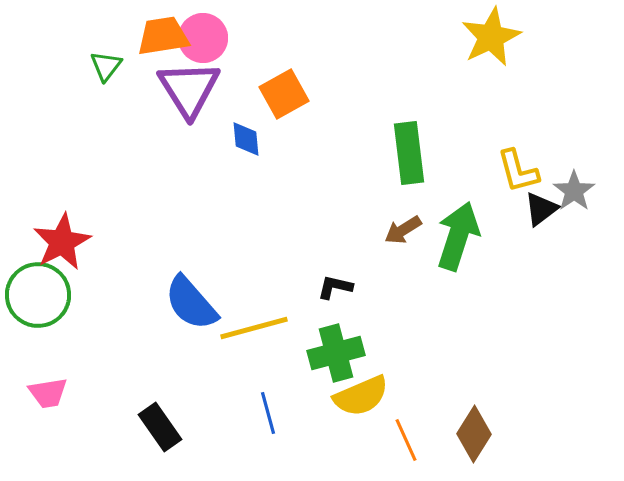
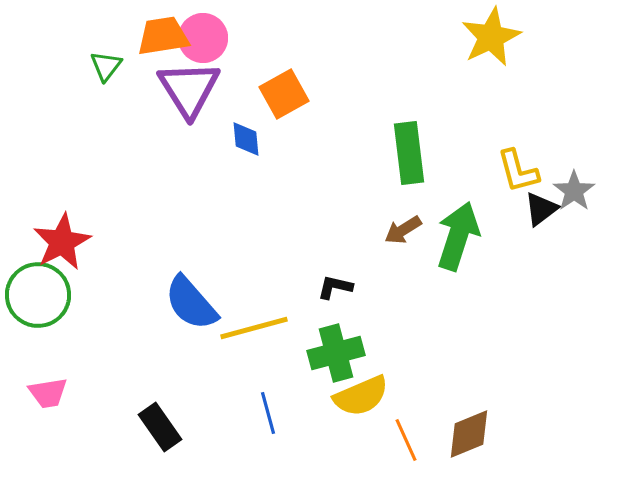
brown diamond: moved 5 px left; rotated 36 degrees clockwise
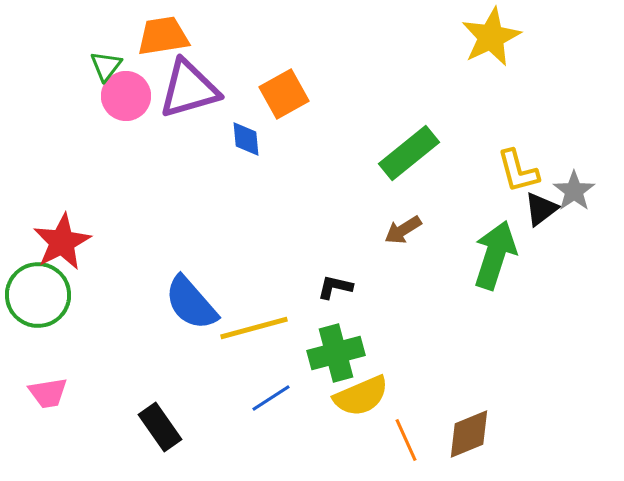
pink circle: moved 77 px left, 58 px down
purple triangle: rotated 46 degrees clockwise
green rectangle: rotated 58 degrees clockwise
green arrow: moved 37 px right, 19 px down
blue line: moved 3 px right, 15 px up; rotated 72 degrees clockwise
